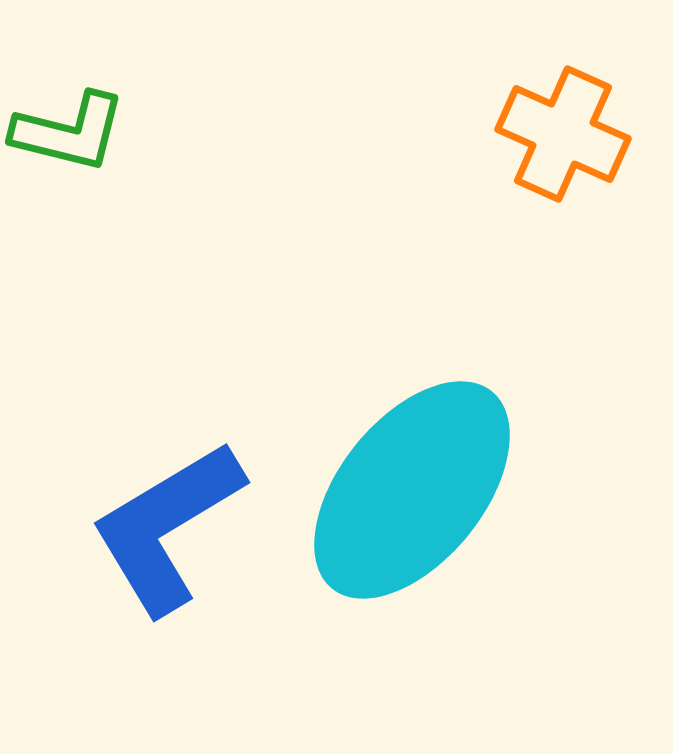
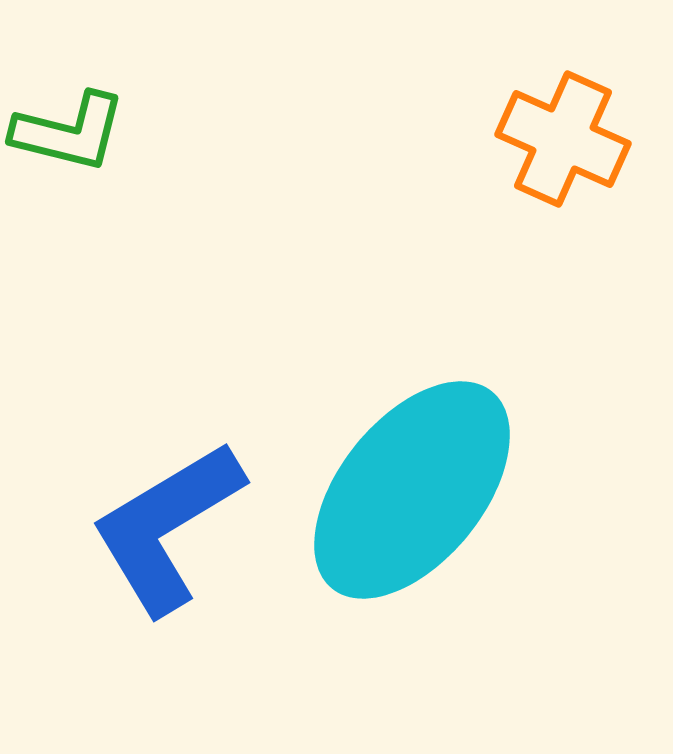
orange cross: moved 5 px down
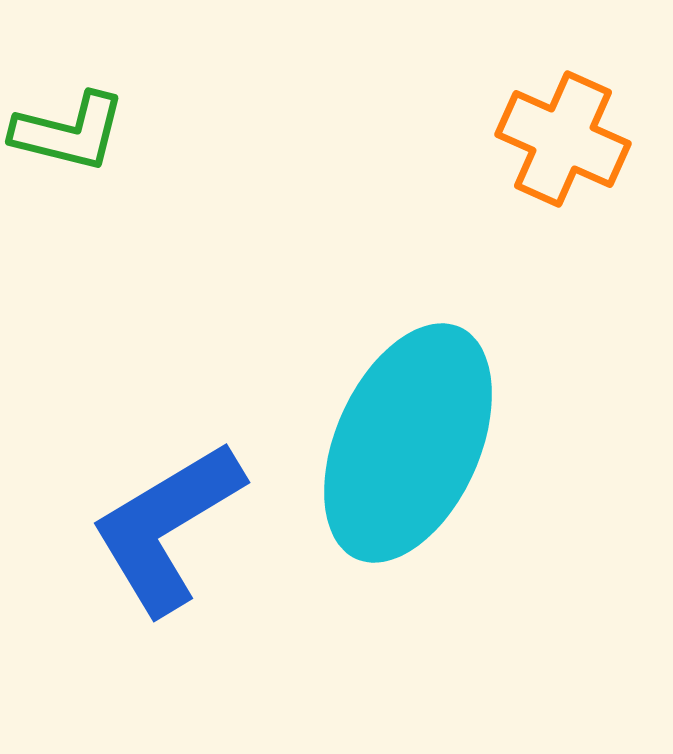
cyan ellipse: moved 4 px left, 47 px up; rotated 15 degrees counterclockwise
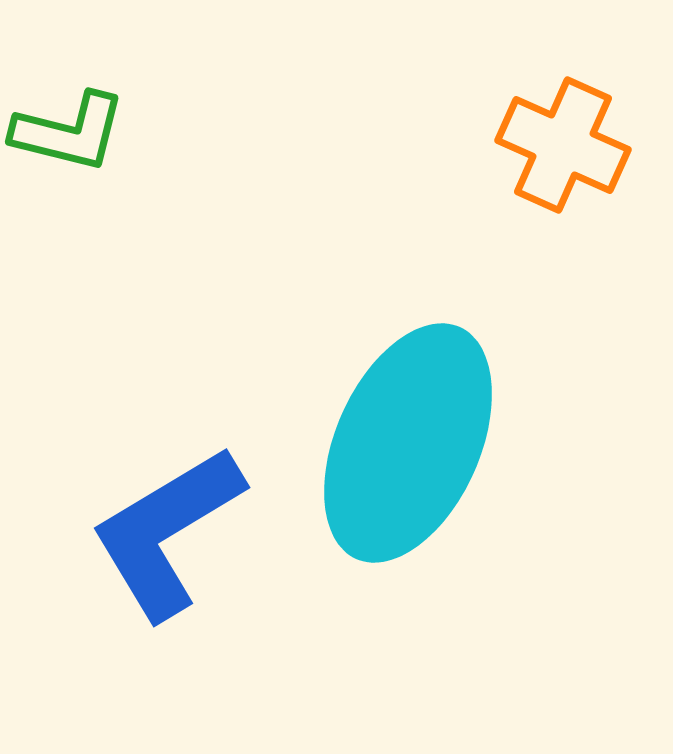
orange cross: moved 6 px down
blue L-shape: moved 5 px down
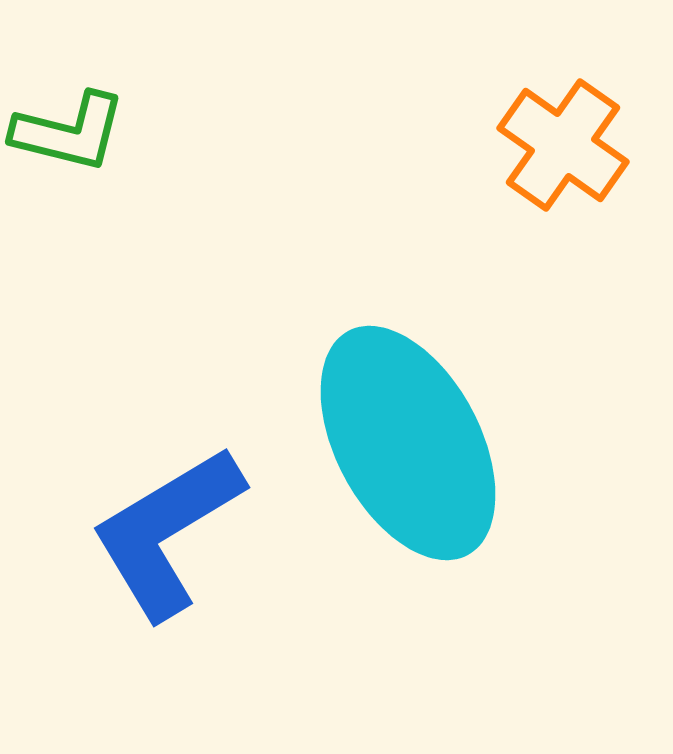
orange cross: rotated 11 degrees clockwise
cyan ellipse: rotated 52 degrees counterclockwise
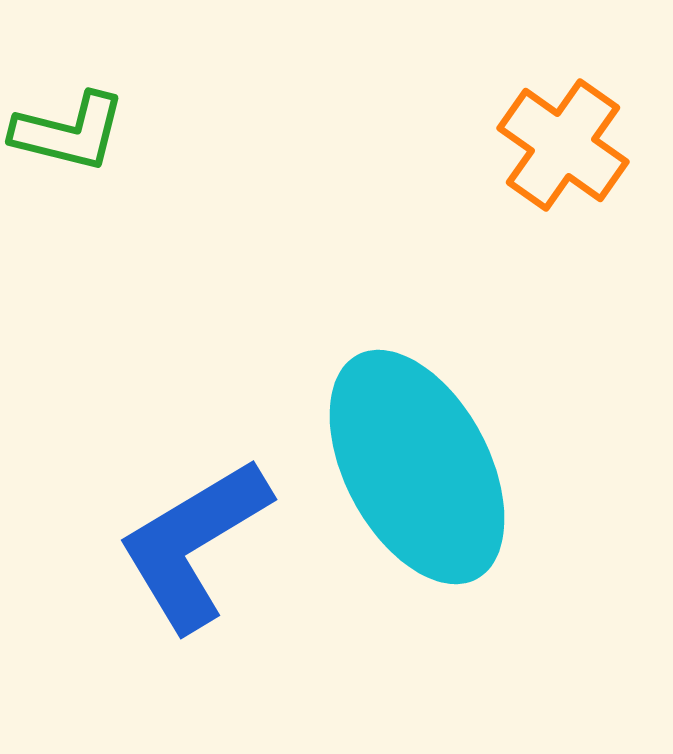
cyan ellipse: moved 9 px right, 24 px down
blue L-shape: moved 27 px right, 12 px down
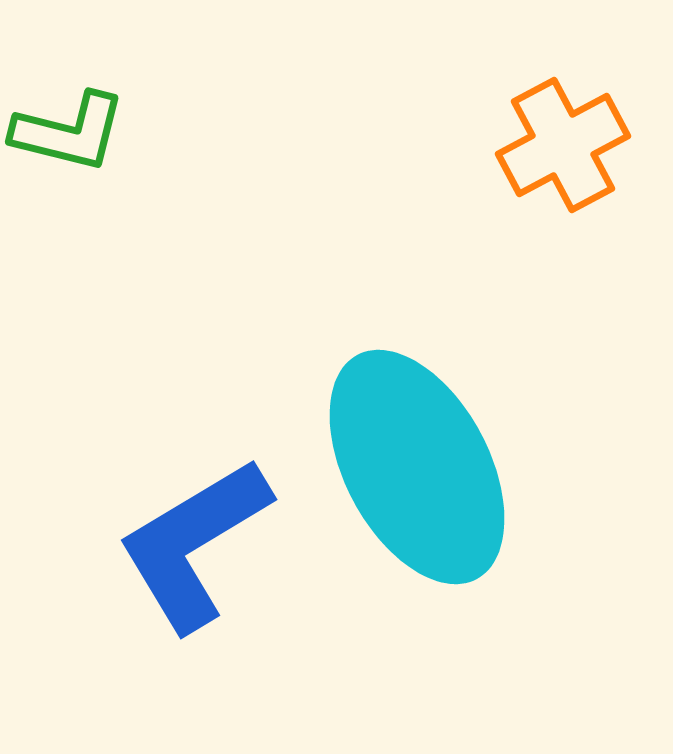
orange cross: rotated 27 degrees clockwise
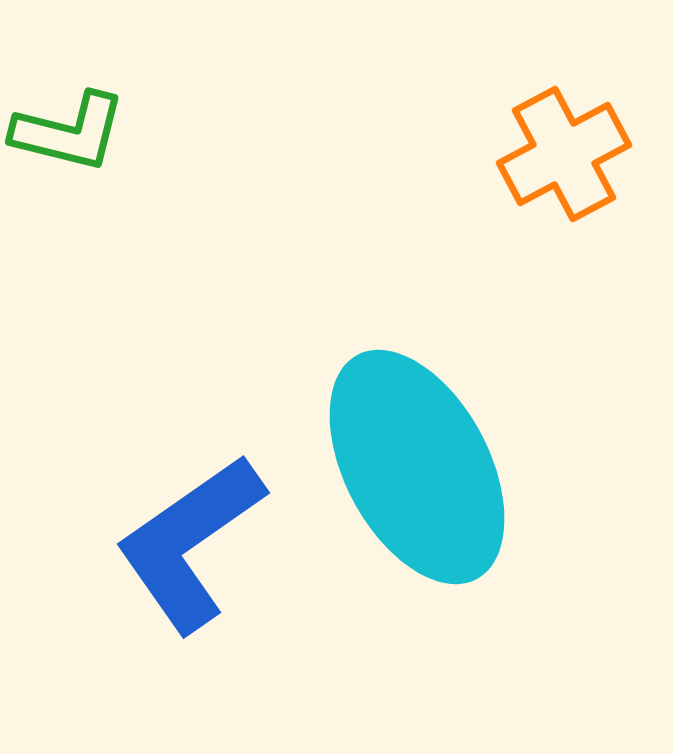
orange cross: moved 1 px right, 9 px down
blue L-shape: moved 4 px left, 1 px up; rotated 4 degrees counterclockwise
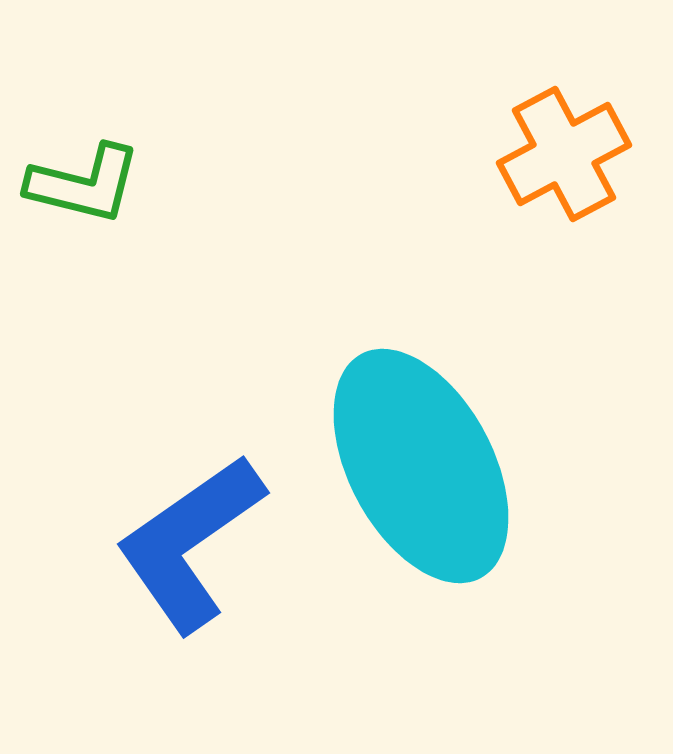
green L-shape: moved 15 px right, 52 px down
cyan ellipse: moved 4 px right, 1 px up
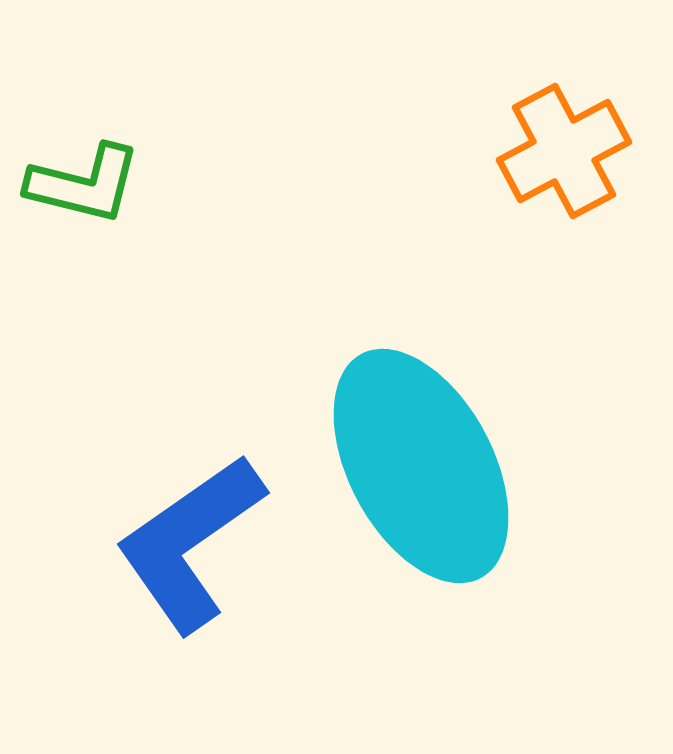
orange cross: moved 3 px up
